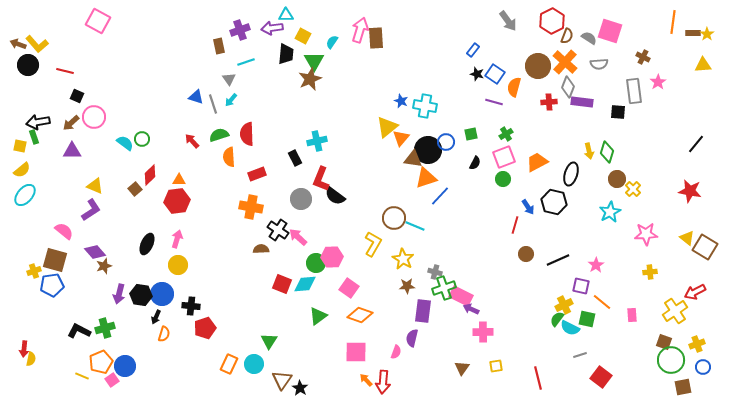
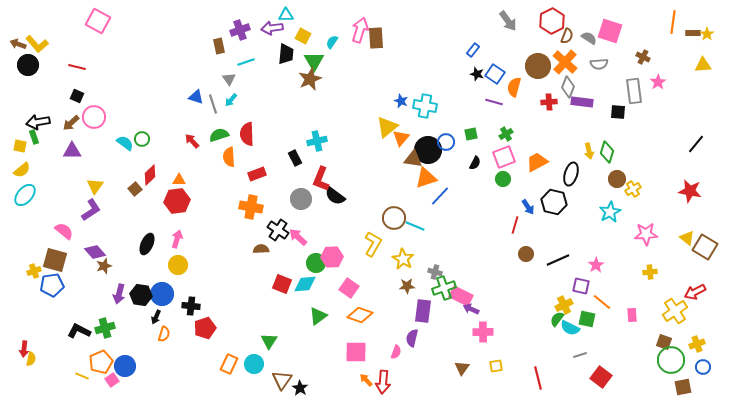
red line at (65, 71): moved 12 px right, 4 px up
yellow triangle at (95, 186): rotated 42 degrees clockwise
yellow cross at (633, 189): rotated 14 degrees clockwise
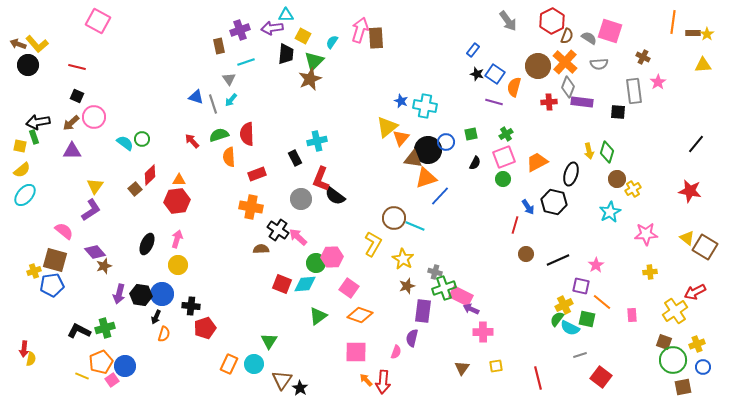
green triangle at (314, 61): rotated 15 degrees clockwise
brown star at (407, 286): rotated 14 degrees counterclockwise
green circle at (671, 360): moved 2 px right
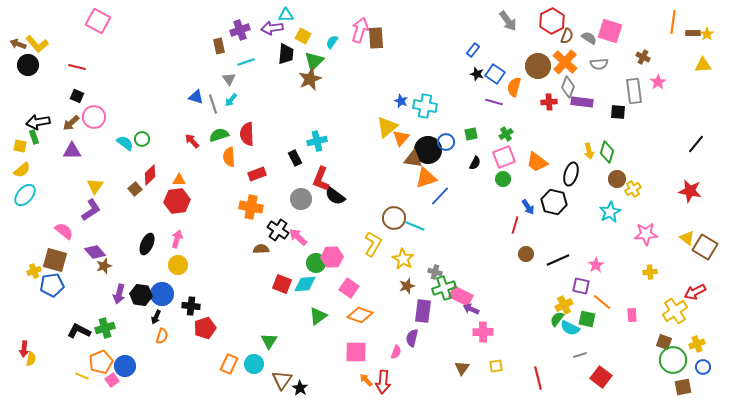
orange trapezoid at (537, 162): rotated 115 degrees counterclockwise
orange semicircle at (164, 334): moved 2 px left, 2 px down
